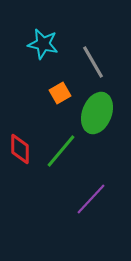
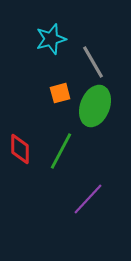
cyan star: moved 8 px right, 5 px up; rotated 28 degrees counterclockwise
orange square: rotated 15 degrees clockwise
green ellipse: moved 2 px left, 7 px up
green line: rotated 12 degrees counterclockwise
purple line: moved 3 px left
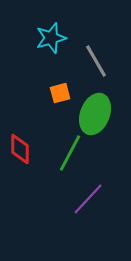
cyan star: moved 1 px up
gray line: moved 3 px right, 1 px up
green ellipse: moved 8 px down
green line: moved 9 px right, 2 px down
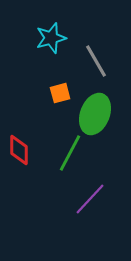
red diamond: moved 1 px left, 1 px down
purple line: moved 2 px right
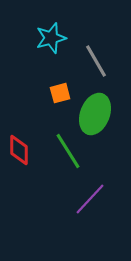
green line: moved 2 px left, 2 px up; rotated 60 degrees counterclockwise
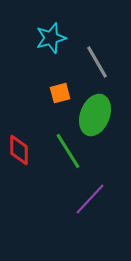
gray line: moved 1 px right, 1 px down
green ellipse: moved 1 px down
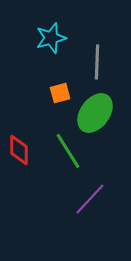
gray line: rotated 32 degrees clockwise
green ellipse: moved 2 px up; rotated 15 degrees clockwise
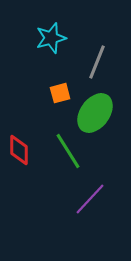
gray line: rotated 20 degrees clockwise
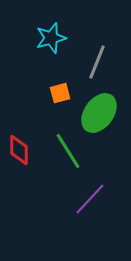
green ellipse: moved 4 px right
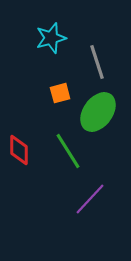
gray line: rotated 40 degrees counterclockwise
green ellipse: moved 1 px left, 1 px up
